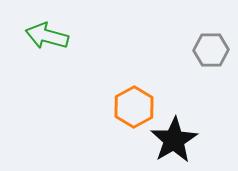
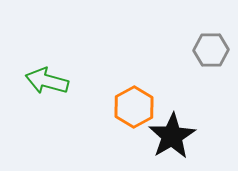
green arrow: moved 45 px down
black star: moved 2 px left, 4 px up
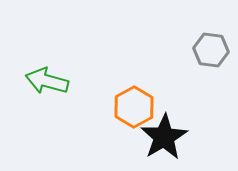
gray hexagon: rotated 8 degrees clockwise
black star: moved 8 px left, 1 px down
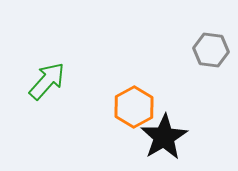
green arrow: rotated 117 degrees clockwise
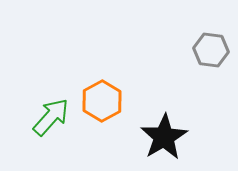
green arrow: moved 4 px right, 36 px down
orange hexagon: moved 32 px left, 6 px up
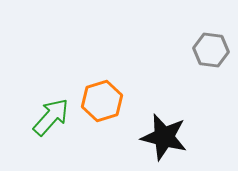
orange hexagon: rotated 12 degrees clockwise
black star: rotated 27 degrees counterclockwise
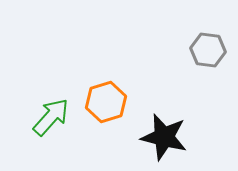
gray hexagon: moved 3 px left
orange hexagon: moved 4 px right, 1 px down
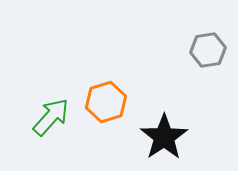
gray hexagon: rotated 16 degrees counterclockwise
black star: rotated 24 degrees clockwise
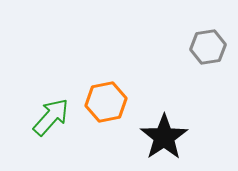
gray hexagon: moved 3 px up
orange hexagon: rotated 6 degrees clockwise
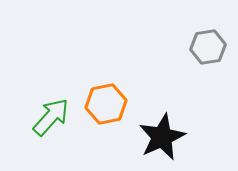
orange hexagon: moved 2 px down
black star: moved 2 px left; rotated 9 degrees clockwise
